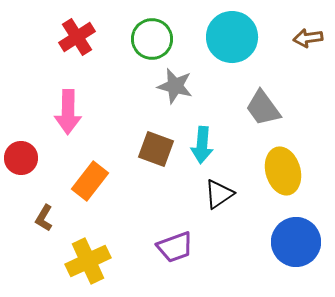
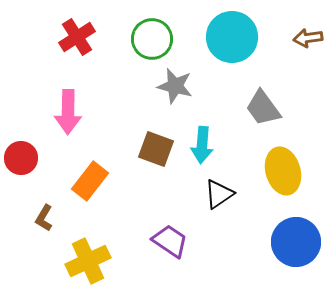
purple trapezoid: moved 5 px left, 6 px up; rotated 126 degrees counterclockwise
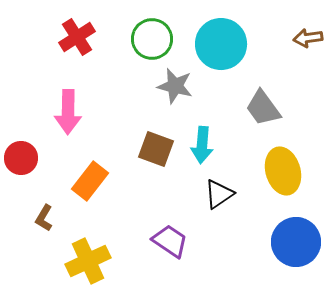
cyan circle: moved 11 px left, 7 px down
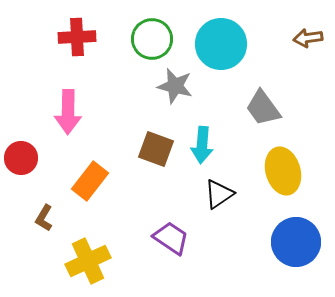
red cross: rotated 30 degrees clockwise
purple trapezoid: moved 1 px right, 3 px up
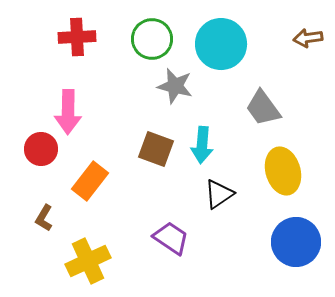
red circle: moved 20 px right, 9 px up
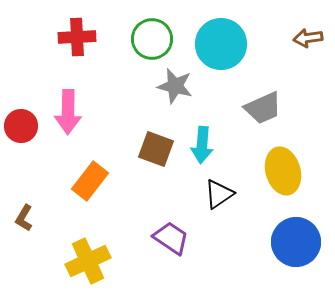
gray trapezoid: rotated 78 degrees counterclockwise
red circle: moved 20 px left, 23 px up
brown L-shape: moved 20 px left
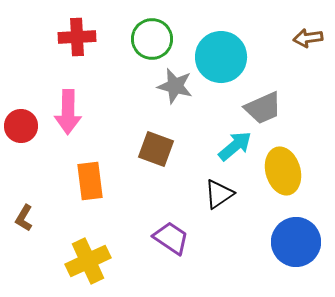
cyan circle: moved 13 px down
cyan arrow: moved 33 px right, 1 px down; rotated 135 degrees counterclockwise
orange rectangle: rotated 45 degrees counterclockwise
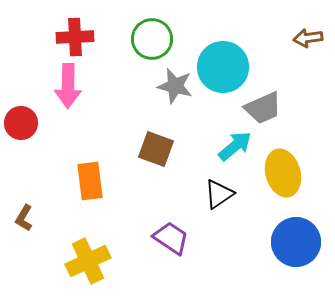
red cross: moved 2 px left
cyan circle: moved 2 px right, 10 px down
pink arrow: moved 26 px up
red circle: moved 3 px up
yellow ellipse: moved 2 px down
